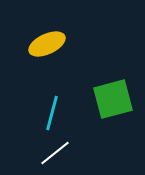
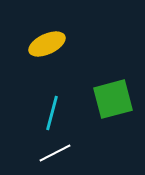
white line: rotated 12 degrees clockwise
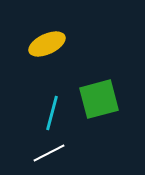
green square: moved 14 px left
white line: moved 6 px left
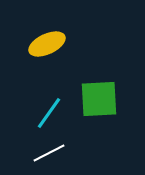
green square: rotated 12 degrees clockwise
cyan line: moved 3 px left; rotated 20 degrees clockwise
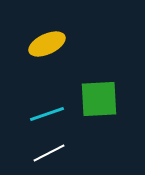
cyan line: moved 2 px left, 1 px down; rotated 36 degrees clockwise
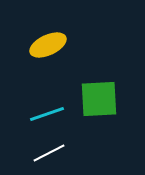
yellow ellipse: moved 1 px right, 1 px down
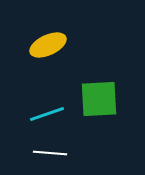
white line: moved 1 px right; rotated 32 degrees clockwise
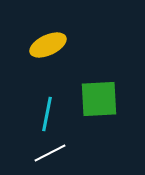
cyan line: rotated 60 degrees counterclockwise
white line: rotated 32 degrees counterclockwise
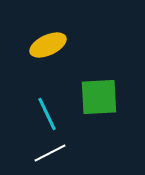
green square: moved 2 px up
cyan line: rotated 36 degrees counterclockwise
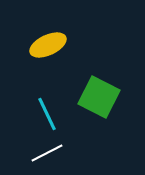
green square: rotated 30 degrees clockwise
white line: moved 3 px left
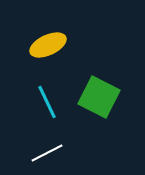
cyan line: moved 12 px up
